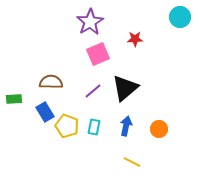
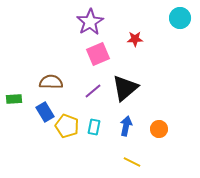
cyan circle: moved 1 px down
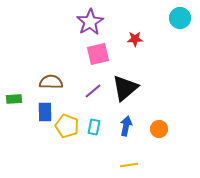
pink square: rotated 10 degrees clockwise
blue rectangle: rotated 30 degrees clockwise
yellow line: moved 3 px left, 3 px down; rotated 36 degrees counterclockwise
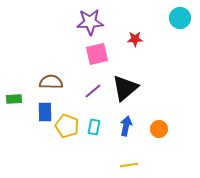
purple star: rotated 28 degrees clockwise
pink square: moved 1 px left
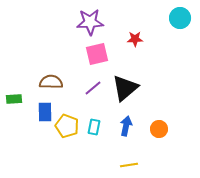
purple line: moved 3 px up
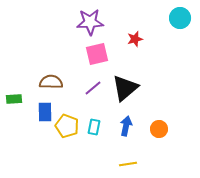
red star: rotated 14 degrees counterclockwise
yellow line: moved 1 px left, 1 px up
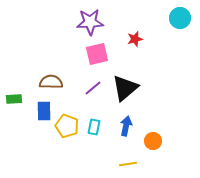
blue rectangle: moved 1 px left, 1 px up
orange circle: moved 6 px left, 12 px down
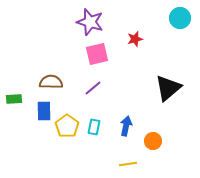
purple star: rotated 20 degrees clockwise
black triangle: moved 43 px right
yellow pentagon: rotated 15 degrees clockwise
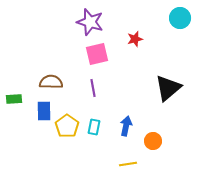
purple line: rotated 60 degrees counterclockwise
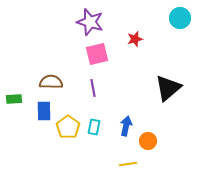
yellow pentagon: moved 1 px right, 1 px down
orange circle: moved 5 px left
